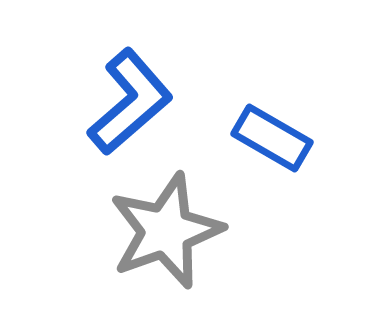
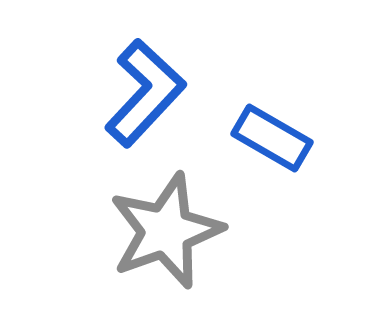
blue L-shape: moved 15 px right, 9 px up; rotated 6 degrees counterclockwise
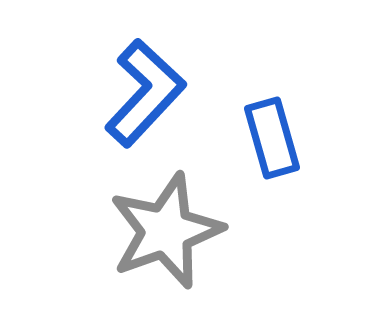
blue rectangle: rotated 44 degrees clockwise
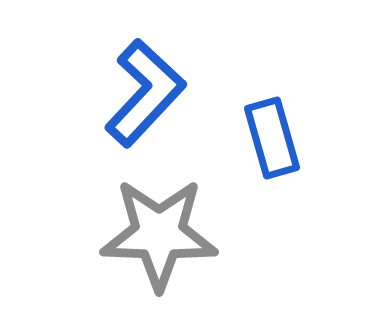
gray star: moved 7 px left, 3 px down; rotated 22 degrees clockwise
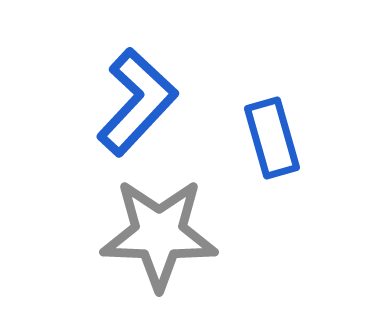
blue L-shape: moved 8 px left, 9 px down
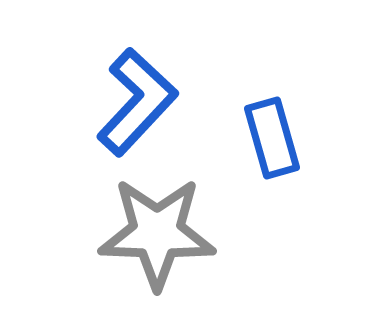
gray star: moved 2 px left, 1 px up
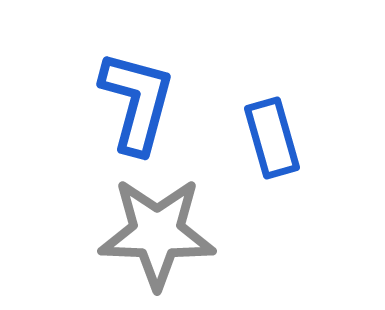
blue L-shape: rotated 28 degrees counterclockwise
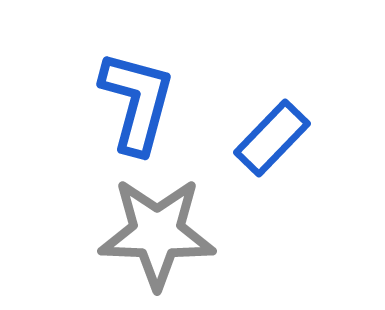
blue rectangle: rotated 60 degrees clockwise
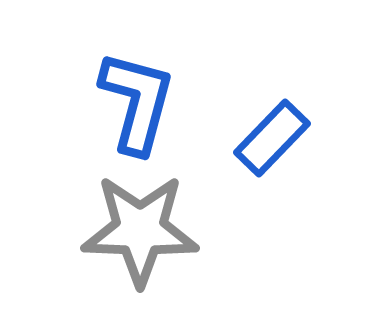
gray star: moved 17 px left, 3 px up
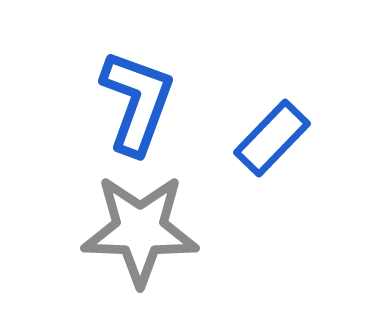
blue L-shape: rotated 5 degrees clockwise
